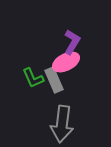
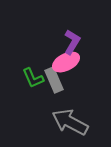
gray arrow: moved 8 px right, 2 px up; rotated 111 degrees clockwise
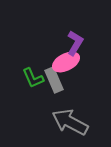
purple L-shape: moved 3 px right, 1 px down
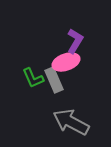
purple L-shape: moved 2 px up
pink ellipse: rotated 8 degrees clockwise
gray arrow: moved 1 px right
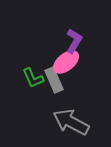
purple L-shape: moved 1 px left
pink ellipse: rotated 20 degrees counterclockwise
